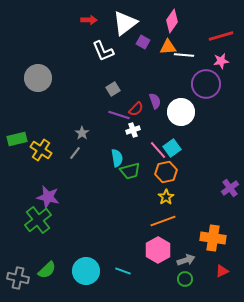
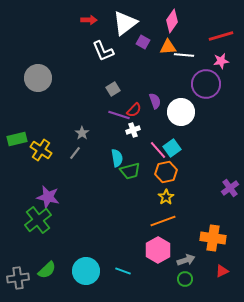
red semicircle: moved 2 px left, 1 px down
gray cross: rotated 20 degrees counterclockwise
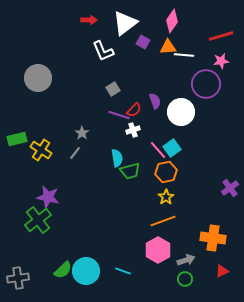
green semicircle: moved 16 px right
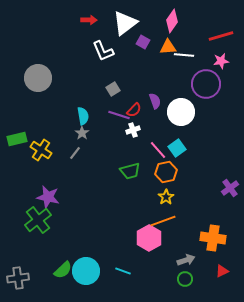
cyan square: moved 5 px right
cyan semicircle: moved 34 px left, 42 px up
pink hexagon: moved 9 px left, 12 px up
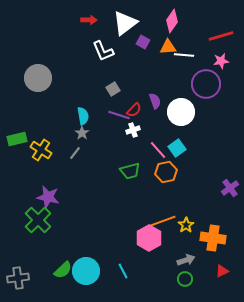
yellow star: moved 20 px right, 28 px down
green cross: rotated 8 degrees counterclockwise
cyan line: rotated 42 degrees clockwise
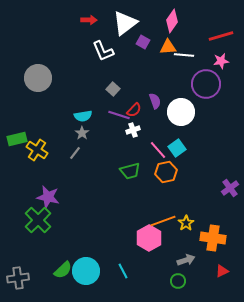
gray square: rotated 16 degrees counterclockwise
cyan semicircle: rotated 90 degrees clockwise
yellow cross: moved 4 px left
yellow star: moved 2 px up
green circle: moved 7 px left, 2 px down
